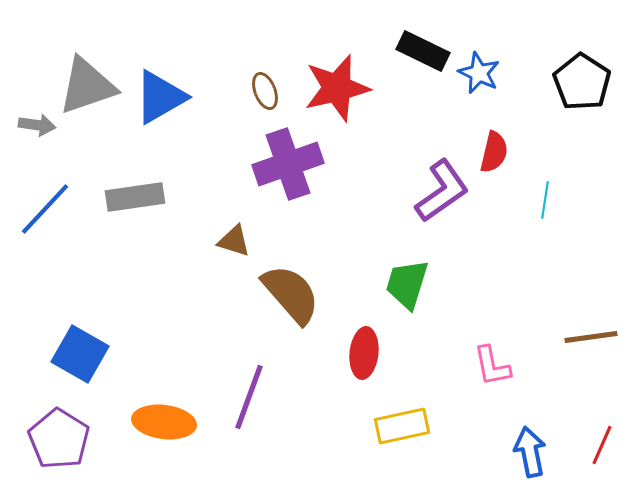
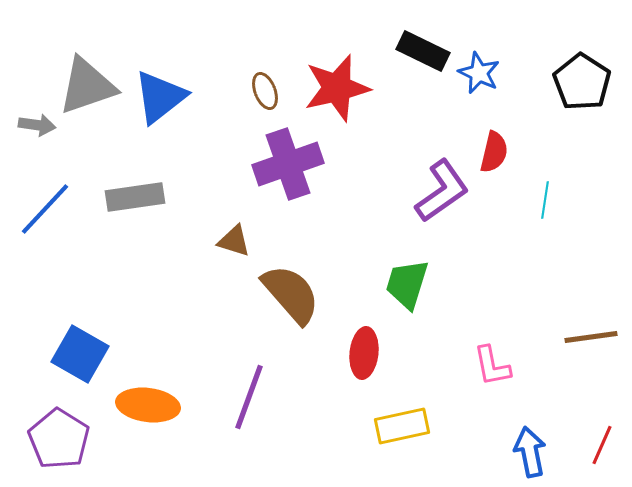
blue triangle: rotated 8 degrees counterclockwise
orange ellipse: moved 16 px left, 17 px up
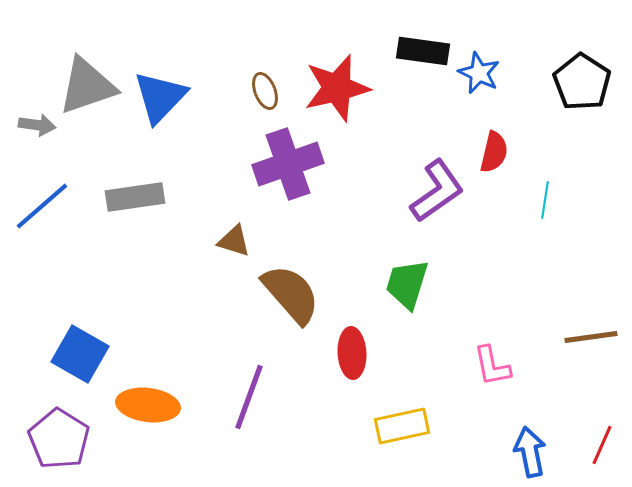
black rectangle: rotated 18 degrees counterclockwise
blue triangle: rotated 8 degrees counterclockwise
purple L-shape: moved 5 px left
blue line: moved 3 px left, 3 px up; rotated 6 degrees clockwise
red ellipse: moved 12 px left; rotated 9 degrees counterclockwise
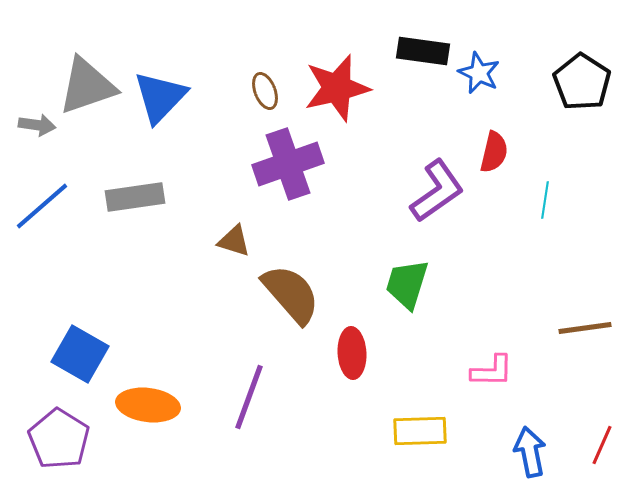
brown line: moved 6 px left, 9 px up
pink L-shape: moved 5 px down; rotated 78 degrees counterclockwise
yellow rectangle: moved 18 px right, 5 px down; rotated 10 degrees clockwise
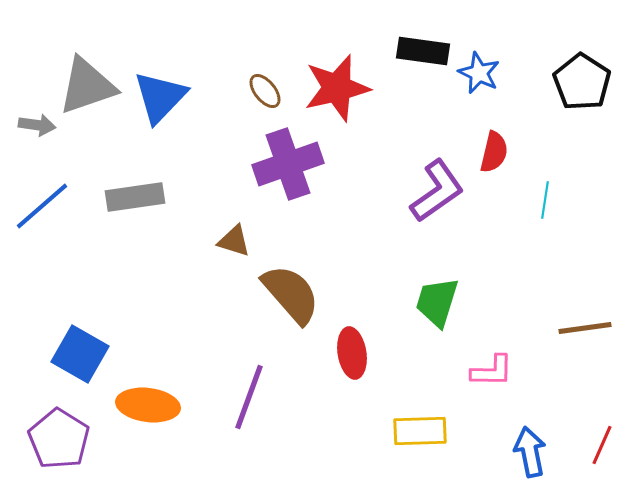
brown ellipse: rotated 18 degrees counterclockwise
green trapezoid: moved 30 px right, 18 px down
red ellipse: rotated 6 degrees counterclockwise
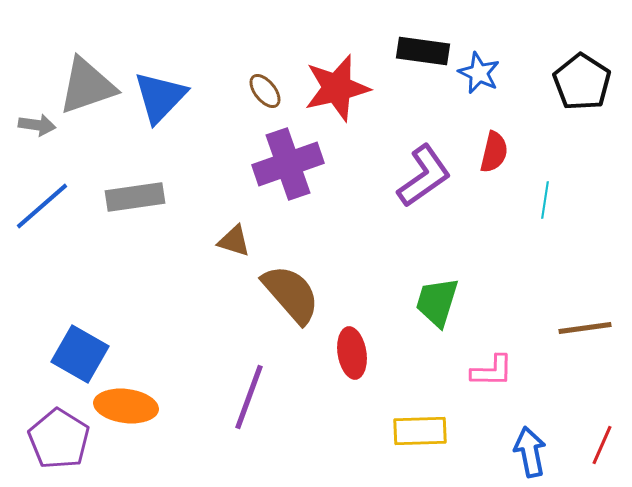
purple L-shape: moved 13 px left, 15 px up
orange ellipse: moved 22 px left, 1 px down
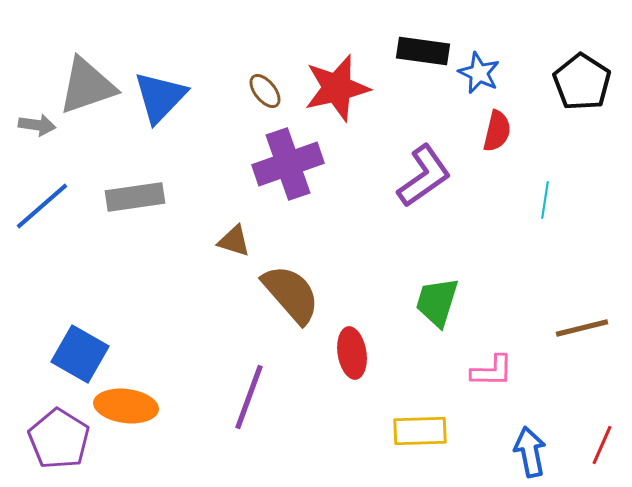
red semicircle: moved 3 px right, 21 px up
brown line: moved 3 px left; rotated 6 degrees counterclockwise
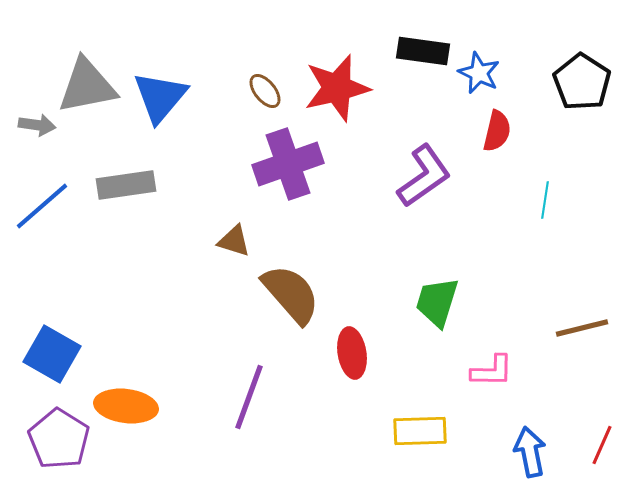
gray triangle: rotated 8 degrees clockwise
blue triangle: rotated 4 degrees counterclockwise
gray rectangle: moved 9 px left, 12 px up
blue square: moved 28 px left
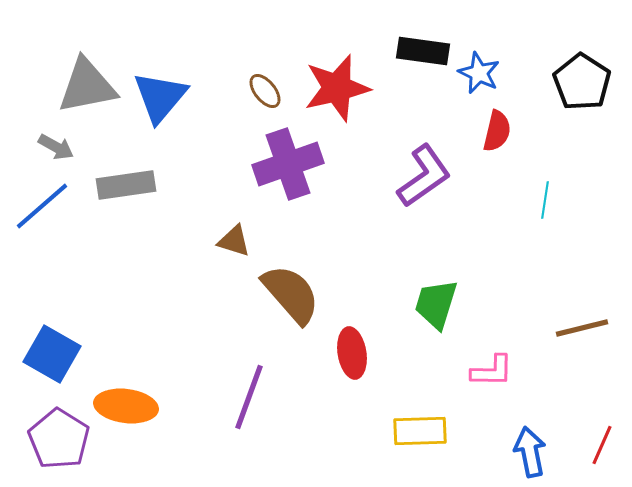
gray arrow: moved 19 px right, 22 px down; rotated 21 degrees clockwise
green trapezoid: moved 1 px left, 2 px down
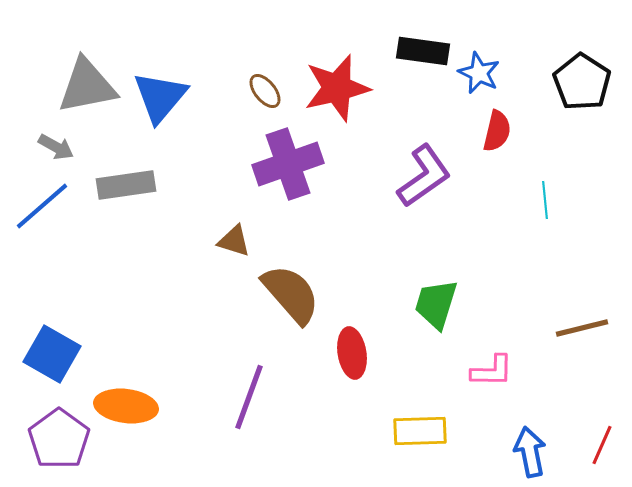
cyan line: rotated 15 degrees counterclockwise
purple pentagon: rotated 4 degrees clockwise
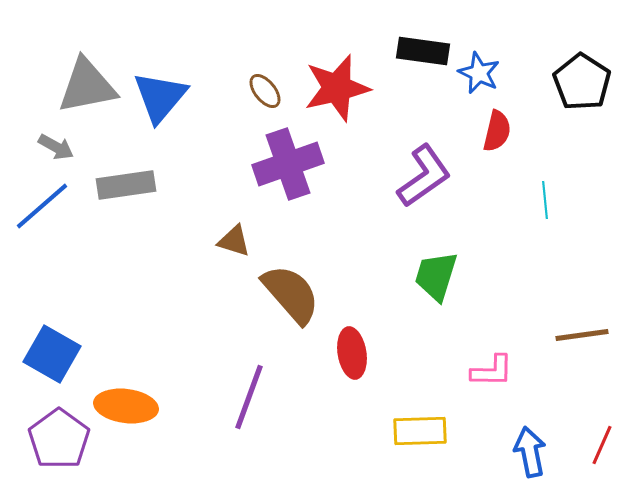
green trapezoid: moved 28 px up
brown line: moved 7 px down; rotated 6 degrees clockwise
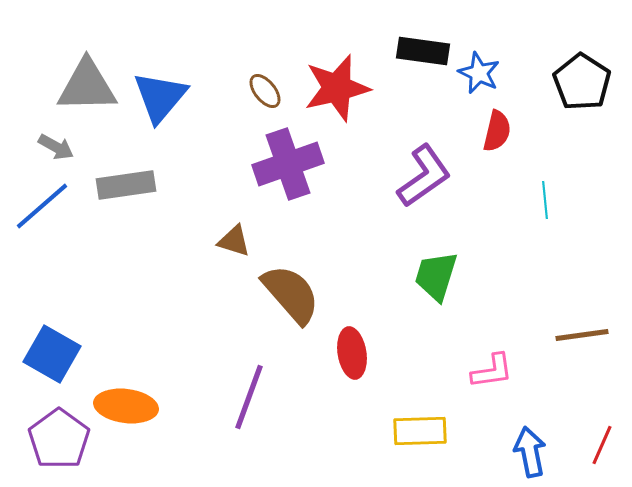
gray triangle: rotated 10 degrees clockwise
pink L-shape: rotated 9 degrees counterclockwise
